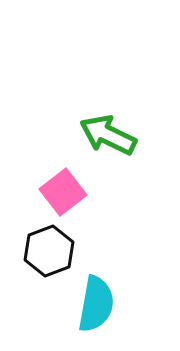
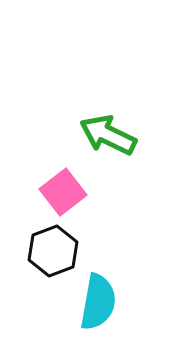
black hexagon: moved 4 px right
cyan semicircle: moved 2 px right, 2 px up
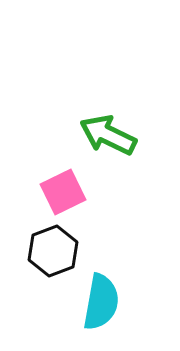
pink square: rotated 12 degrees clockwise
cyan semicircle: moved 3 px right
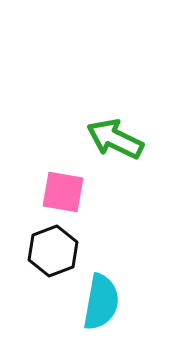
green arrow: moved 7 px right, 4 px down
pink square: rotated 36 degrees clockwise
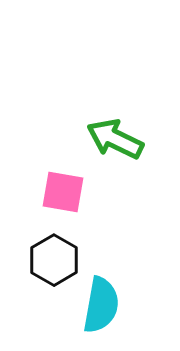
black hexagon: moved 1 px right, 9 px down; rotated 9 degrees counterclockwise
cyan semicircle: moved 3 px down
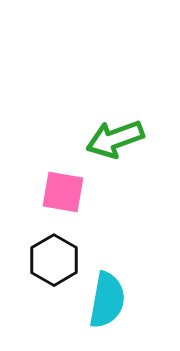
green arrow: rotated 46 degrees counterclockwise
cyan semicircle: moved 6 px right, 5 px up
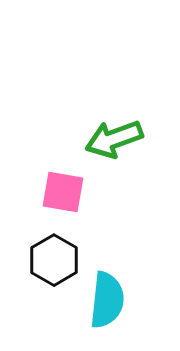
green arrow: moved 1 px left
cyan semicircle: rotated 4 degrees counterclockwise
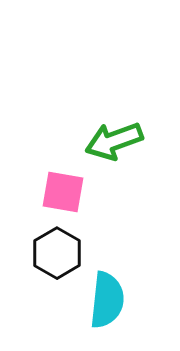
green arrow: moved 2 px down
black hexagon: moved 3 px right, 7 px up
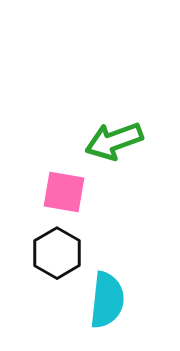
pink square: moved 1 px right
